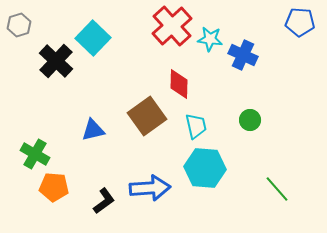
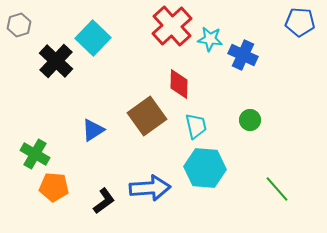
blue triangle: rotated 20 degrees counterclockwise
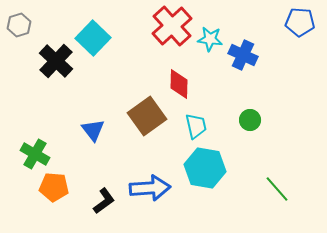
blue triangle: rotated 35 degrees counterclockwise
cyan hexagon: rotated 6 degrees clockwise
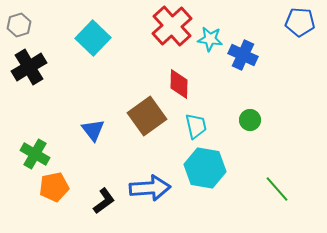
black cross: moved 27 px left, 6 px down; rotated 16 degrees clockwise
orange pentagon: rotated 16 degrees counterclockwise
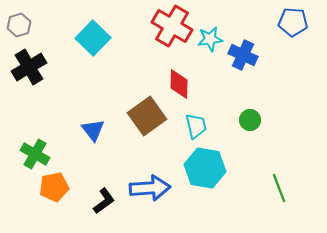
blue pentagon: moved 7 px left
red cross: rotated 18 degrees counterclockwise
cyan star: rotated 15 degrees counterclockwise
green line: moved 2 px right, 1 px up; rotated 20 degrees clockwise
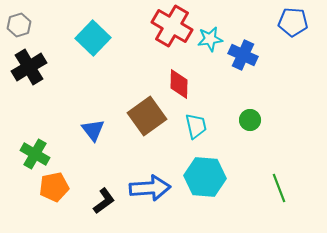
cyan hexagon: moved 9 px down; rotated 6 degrees counterclockwise
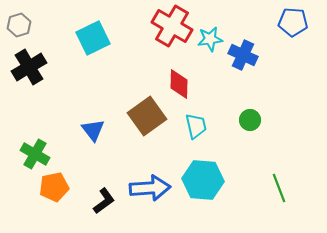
cyan square: rotated 20 degrees clockwise
cyan hexagon: moved 2 px left, 3 px down
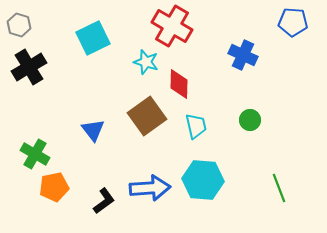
gray hexagon: rotated 25 degrees counterclockwise
cyan star: moved 64 px left, 23 px down; rotated 25 degrees clockwise
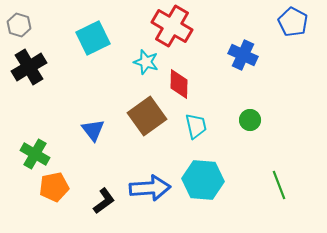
blue pentagon: rotated 24 degrees clockwise
green line: moved 3 px up
